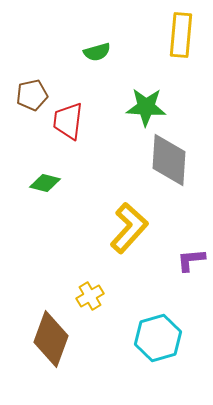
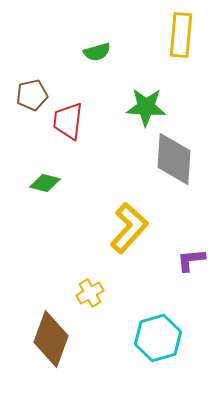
gray diamond: moved 5 px right, 1 px up
yellow cross: moved 3 px up
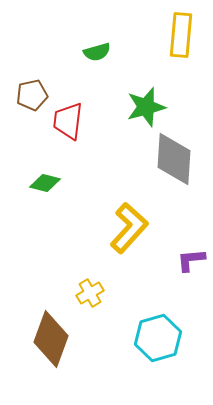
green star: rotated 18 degrees counterclockwise
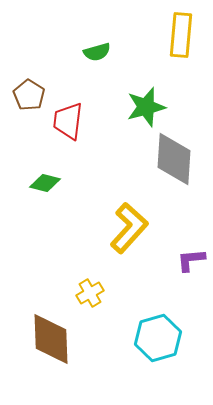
brown pentagon: moved 3 px left; rotated 28 degrees counterclockwise
brown diamond: rotated 22 degrees counterclockwise
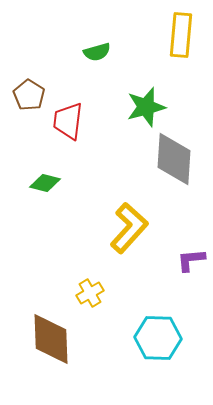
cyan hexagon: rotated 18 degrees clockwise
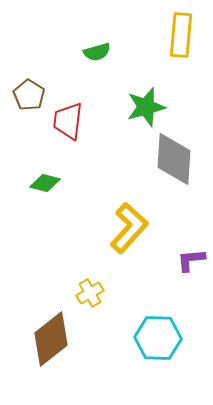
brown diamond: rotated 54 degrees clockwise
